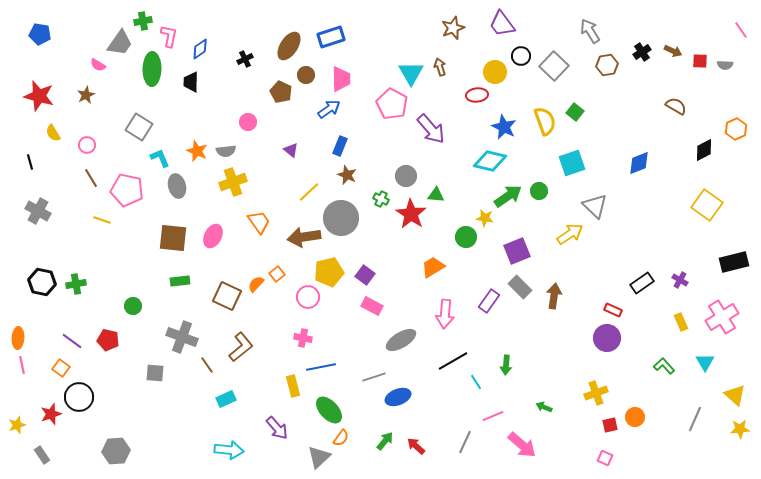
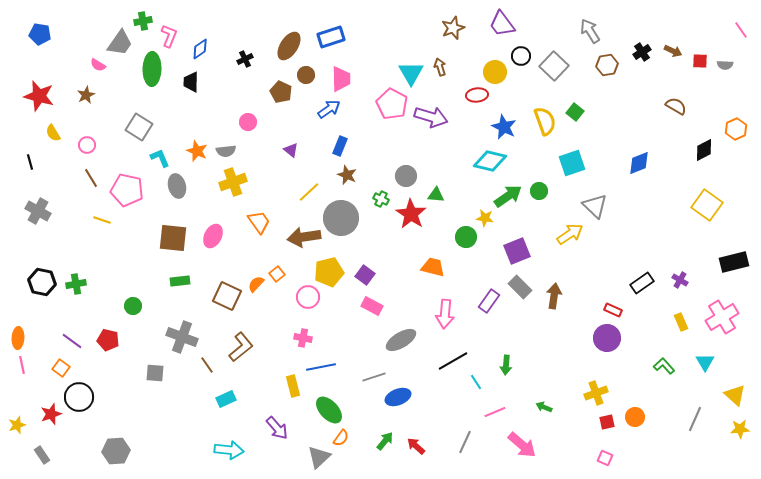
pink L-shape at (169, 36): rotated 10 degrees clockwise
purple arrow at (431, 129): moved 12 px up; rotated 32 degrees counterclockwise
orange trapezoid at (433, 267): rotated 45 degrees clockwise
pink line at (493, 416): moved 2 px right, 4 px up
red square at (610, 425): moved 3 px left, 3 px up
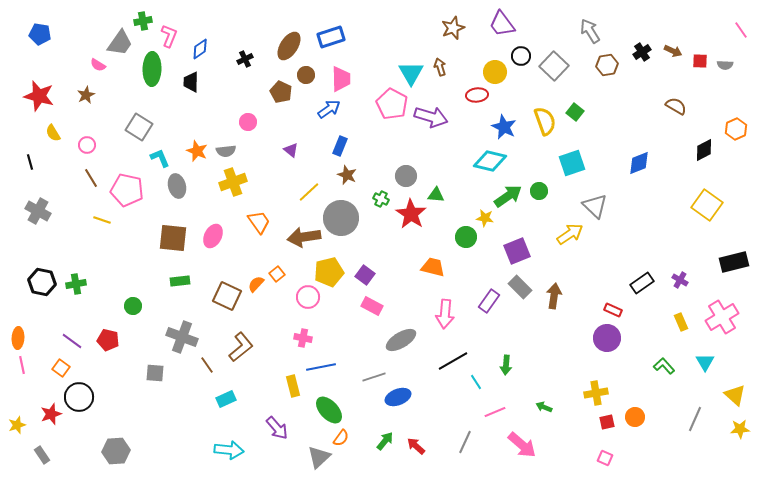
yellow cross at (596, 393): rotated 10 degrees clockwise
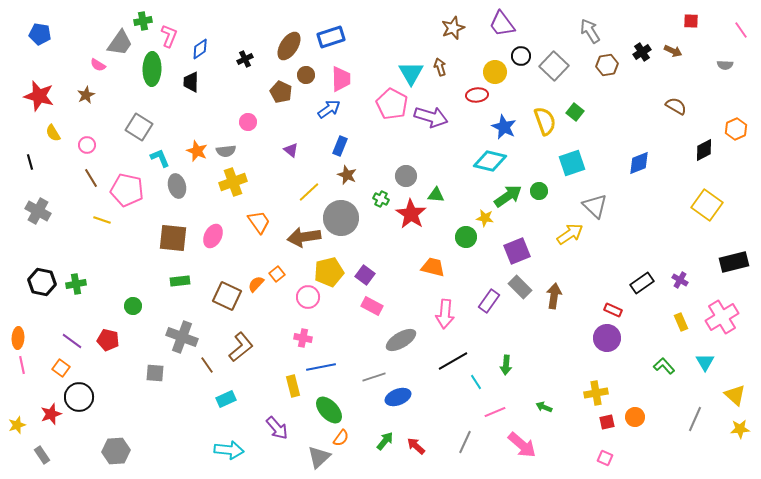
red square at (700, 61): moved 9 px left, 40 px up
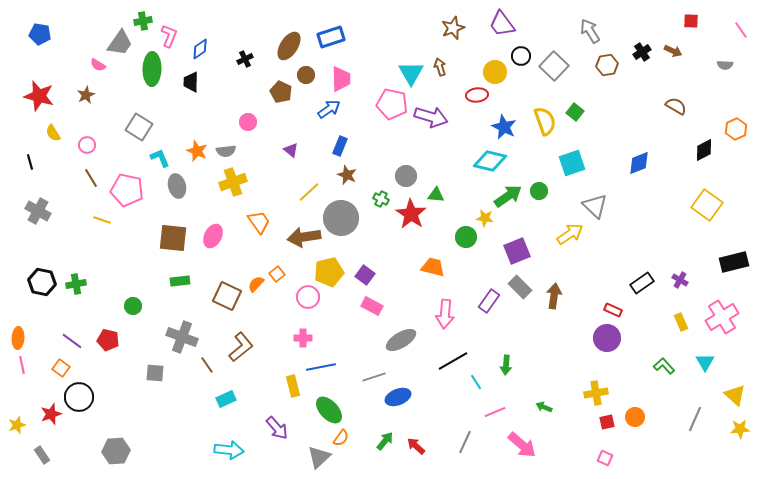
pink pentagon at (392, 104): rotated 16 degrees counterclockwise
pink cross at (303, 338): rotated 12 degrees counterclockwise
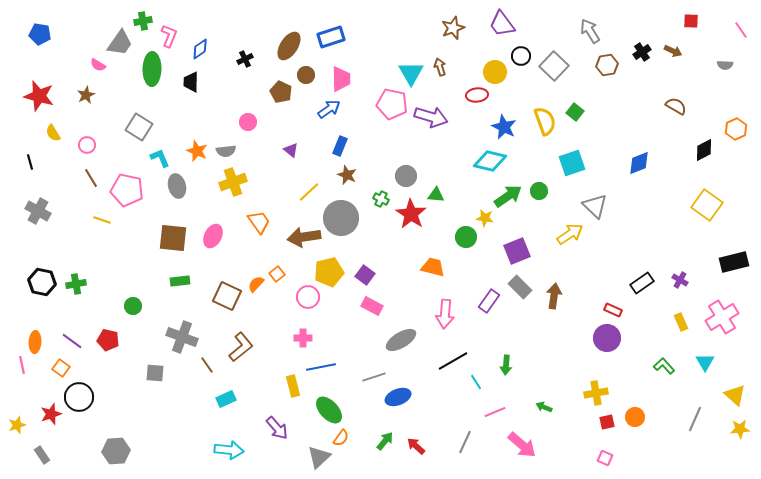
orange ellipse at (18, 338): moved 17 px right, 4 px down
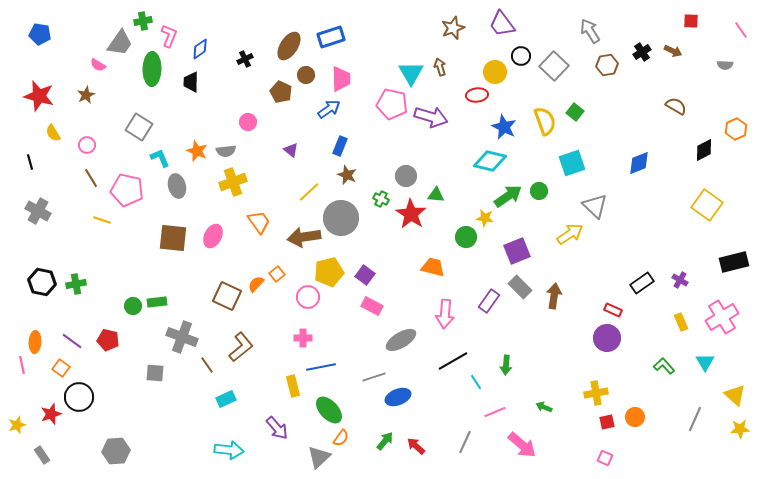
green rectangle at (180, 281): moved 23 px left, 21 px down
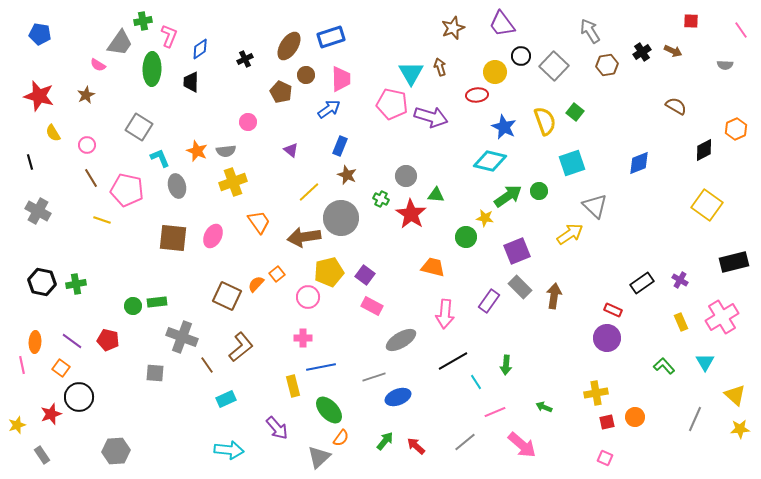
gray line at (465, 442): rotated 25 degrees clockwise
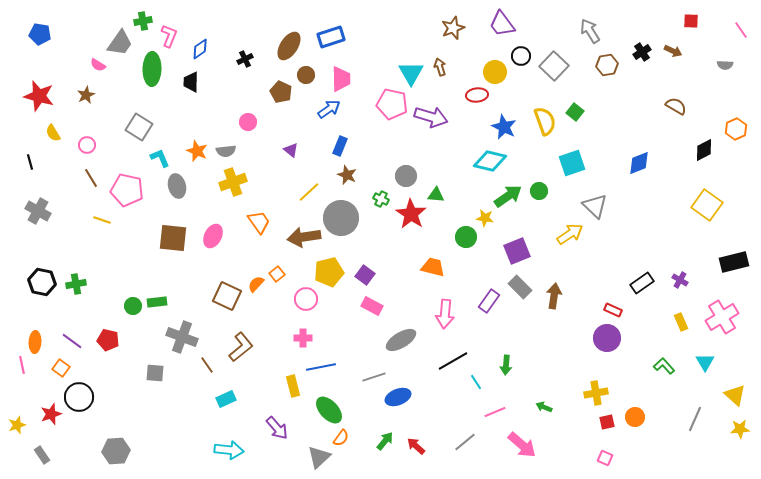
pink circle at (308, 297): moved 2 px left, 2 px down
